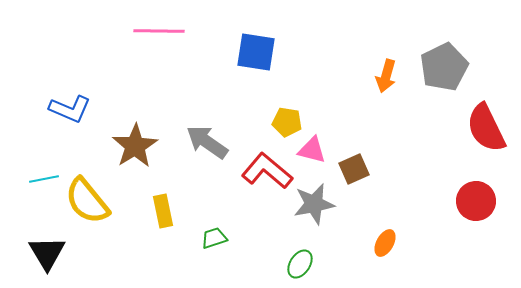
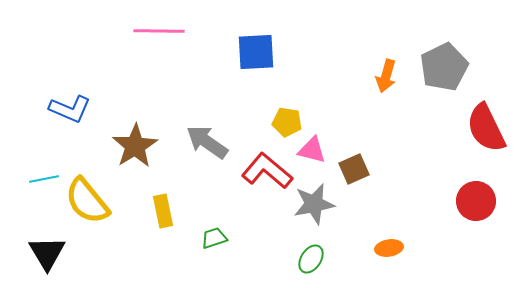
blue square: rotated 12 degrees counterclockwise
orange ellipse: moved 4 px right, 5 px down; rotated 52 degrees clockwise
green ellipse: moved 11 px right, 5 px up
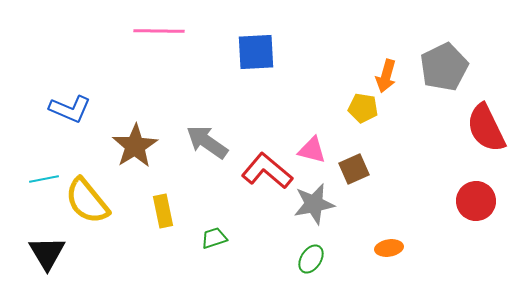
yellow pentagon: moved 76 px right, 14 px up
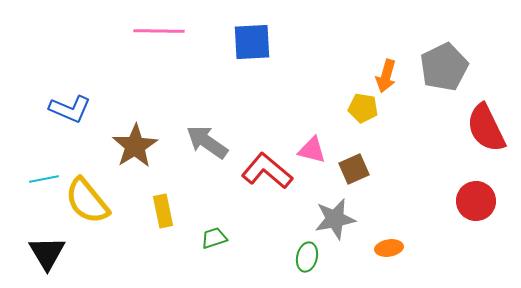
blue square: moved 4 px left, 10 px up
gray star: moved 21 px right, 15 px down
green ellipse: moved 4 px left, 2 px up; rotated 20 degrees counterclockwise
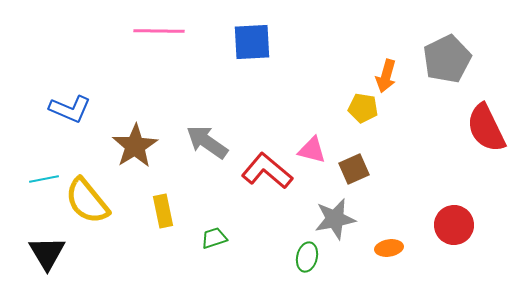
gray pentagon: moved 3 px right, 8 px up
red circle: moved 22 px left, 24 px down
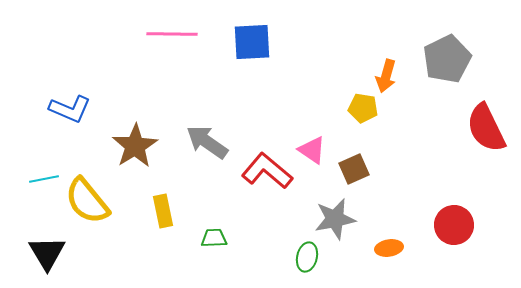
pink line: moved 13 px right, 3 px down
pink triangle: rotated 20 degrees clockwise
green trapezoid: rotated 16 degrees clockwise
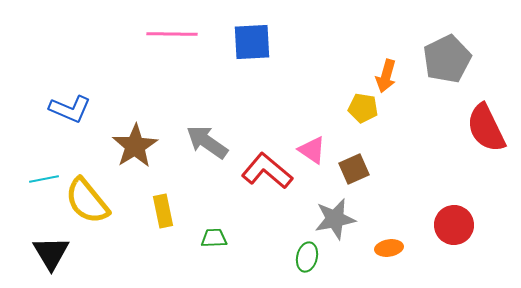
black triangle: moved 4 px right
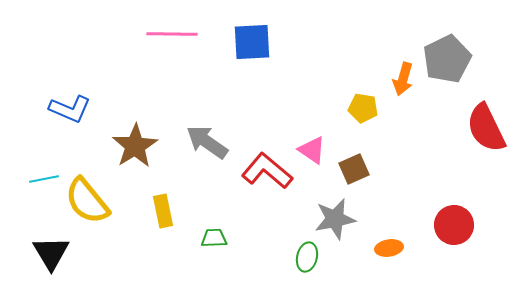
orange arrow: moved 17 px right, 3 px down
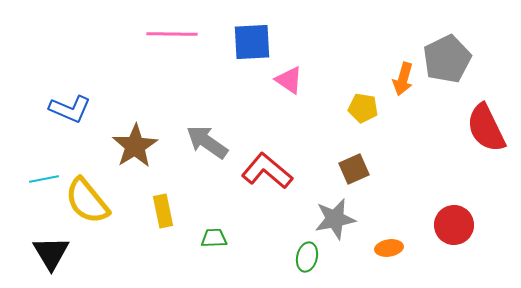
pink triangle: moved 23 px left, 70 px up
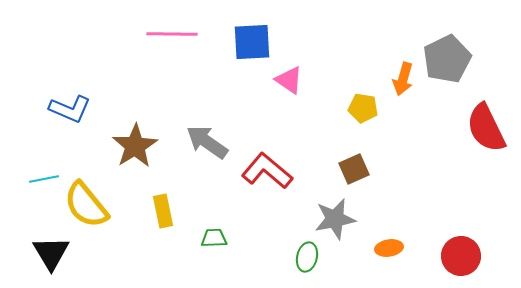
yellow semicircle: moved 1 px left, 4 px down
red circle: moved 7 px right, 31 px down
